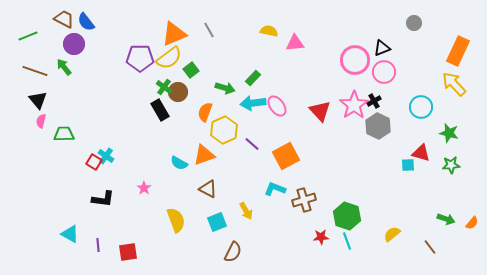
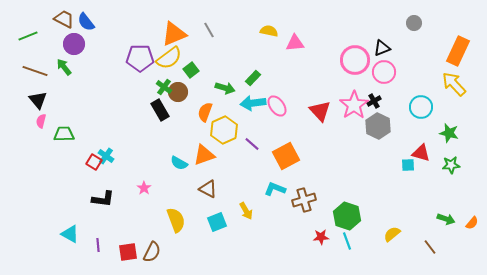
brown semicircle at (233, 252): moved 81 px left
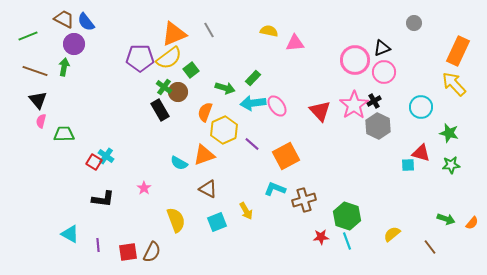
green arrow at (64, 67): rotated 48 degrees clockwise
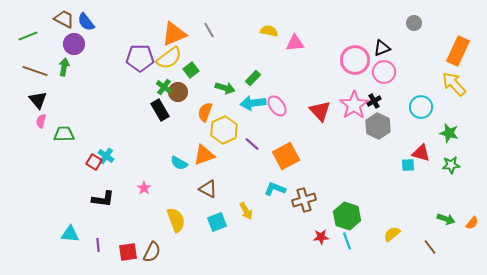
cyan triangle at (70, 234): rotated 24 degrees counterclockwise
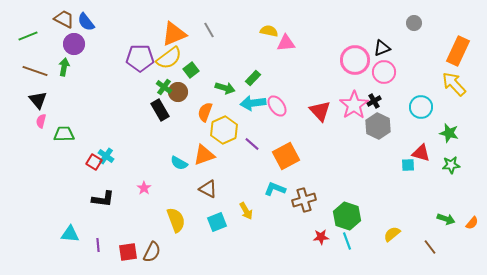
pink triangle at (295, 43): moved 9 px left
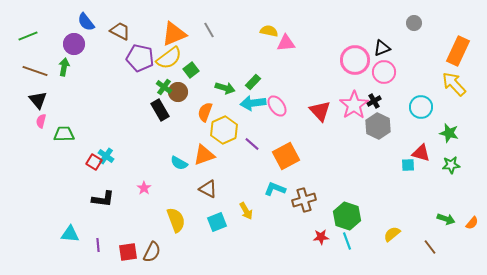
brown trapezoid at (64, 19): moved 56 px right, 12 px down
purple pentagon at (140, 58): rotated 12 degrees clockwise
green rectangle at (253, 78): moved 4 px down
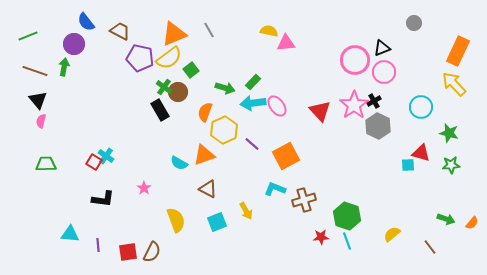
green trapezoid at (64, 134): moved 18 px left, 30 px down
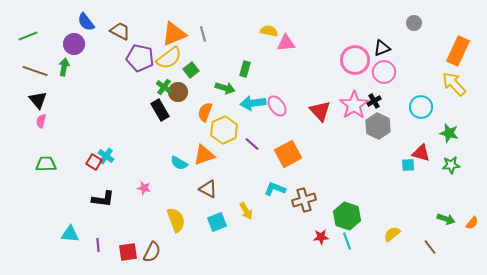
gray line at (209, 30): moved 6 px left, 4 px down; rotated 14 degrees clockwise
green rectangle at (253, 82): moved 8 px left, 13 px up; rotated 28 degrees counterclockwise
orange square at (286, 156): moved 2 px right, 2 px up
pink star at (144, 188): rotated 24 degrees counterclockwise
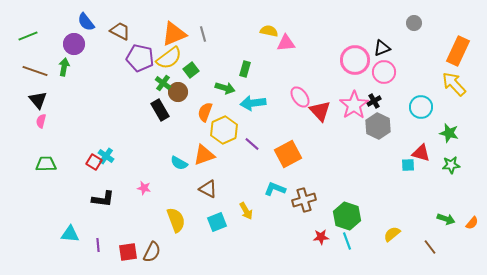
green cross at (164, 87): moved 1 px left, 4 px up
pink ellipse at (277, 106): moved 23 px right, 9 px up
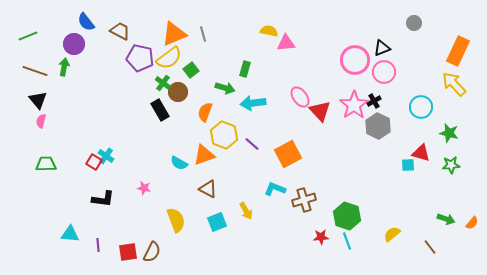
yellow hexagon at (224, 130): moved 5 px down; rotated 16 degrees counterclockwise
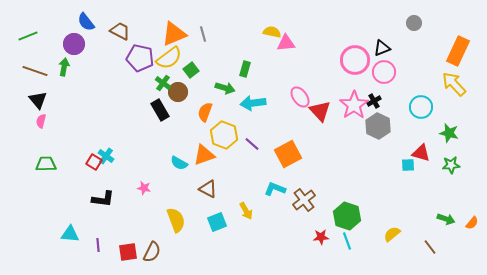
yellow semicircle at (269, 31): moved 3 px right, 1 px down
brown cross at (304, 200): rotated 20 degrees counterclockwise
